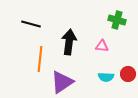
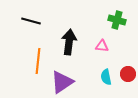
black line: moved 3 px up
orange line: moved 2 px left, 2 px down
cyan semicircle: rotated 77 degrees clockwise
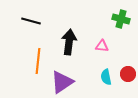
green cross: moved 4 px right, 1 px up
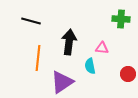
green cross: rotated 12 degrees counterclockwise
pink triangle: moved 2 px down
orange line: moved 3 px up
cyan semicircle: moved 16 px left, 11 px up
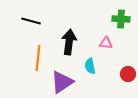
pink triangle: moved 4 px right, 5 px up
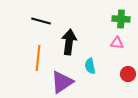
black line: moved 10 px right
pink triangle: moved 11 px right
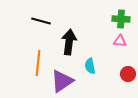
pink triangle: moved 3 px right, 2 px up
orange line: moved 5 px down
purple triangle: moved 1 px up
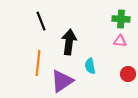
black line: rotated 54 degrees clockwise
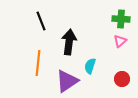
pink triangle: rotated 48 degrees counterclockwise
cyan semicircle: rotated 28 degrees clockwise
red circle: moved 6 px left, 5 px down
purple triangle: moved 5 px right
